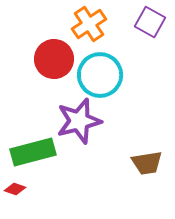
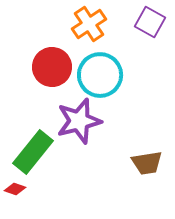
red circle: moved 2 px left, 8 px down
green rectangle: rotated 36 degrees counterclockwise
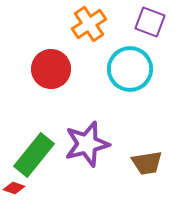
purple square: rotated 8 degrees counterclockwise
red circle: moved 1 px left, 2 px down
cyan circle: moved 30 px right, 6 px up
purple star: moved 8 px right, 23 px down
green rectangle: moved 1 px right, 3 px down
red diamond: moved 1 px left, 1 px up
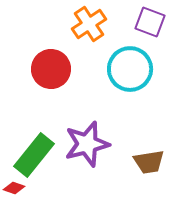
brown trapezoid: moved 2 px right, 1 px up
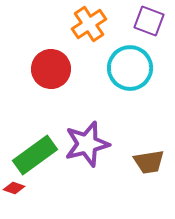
purple square: moved 1 px left, 1 px up
cyan circle: moved 1 px up
green rectangle: moved 1 px right; rotated 15 degrees clockwise
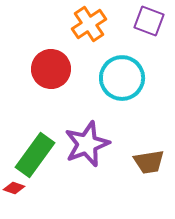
cyan circle: moved 8 px left, 10 px down
purple star: rotated 6 degrees counterclockwise
green rectangle: rotated 18 degrees counterclockwise
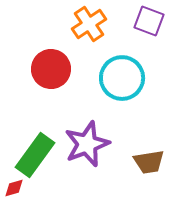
red diamond: rotated 35 degrees counterclockwise
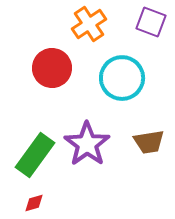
purple square: moved 2 px right, 1 px down
red circle: moved 1 px right, 1 px up
purple star: rotated 15 degrees counterclockwise
brown trapezoid: moved 20 px up
red diamond: moved 20 px right, 15 px down
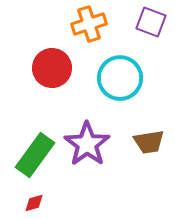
orange cross: rotated 16 degrees clockwise
cyan circle: moved 2 px left
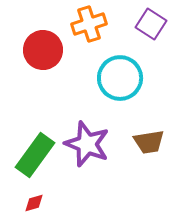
purple square: moved 2 px down; rotated 12 degrees clockwise
red circle: moved 9 px left, 18 px up
purple star: rotated 15 degrees counterclockwise
